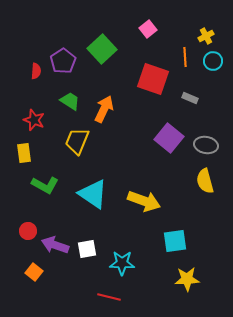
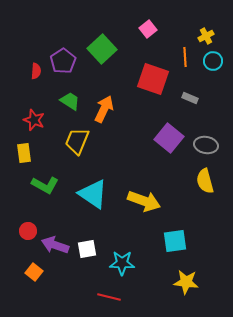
yellow star: moved 1 px left, 3 px down; rotated 10 degrees clockwise
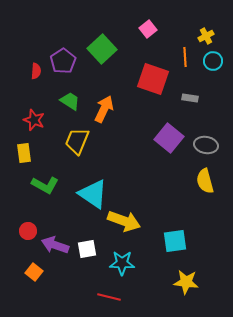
gray rectangle: rotated 14 degrees counterclockwise
yellow arrow: moved 20 px left, 20 px down
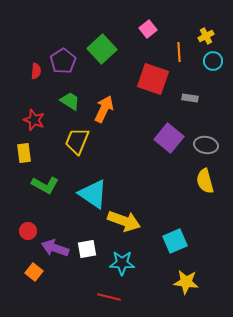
orange line: moved 6 px left, 5 px up
cyan square: rotated 15 degrees counterclockwise
purple arrow: moved 3 px down
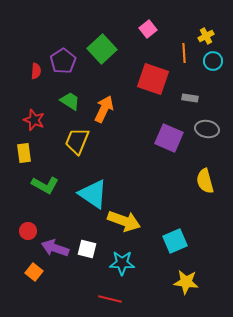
orange line: moved 5 px right, 1 px down
purple square: rotated 16 degrees counterclockwise
gray ellipse: moved 1 px right, 16 px up
white square: rotated 24 degrees clockwise
red line: moved 1 px right, 2 px down
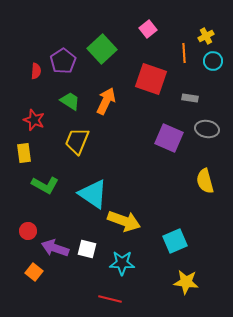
red square: moved 2 px left
orange arrow: moved 2 px right, 8 px up
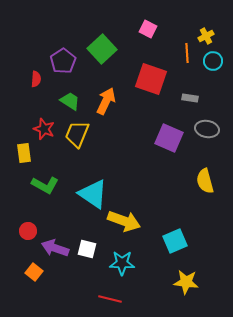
pink square: rotated 24 degrees counterclockwise
orange line: moved 3 px right
red semicircle: moved 8 px down
red star: moved 10 px right, 9 px down
yellow trapezoid: moved 7 px up
